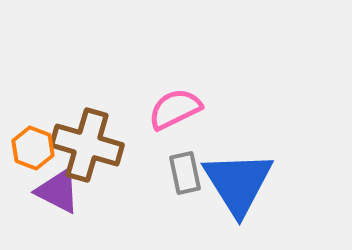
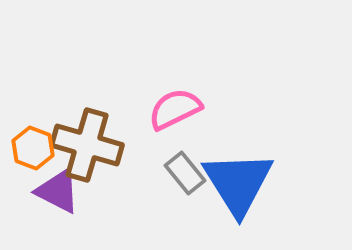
gray rectangle: rotated 27 degrees counterclockwise
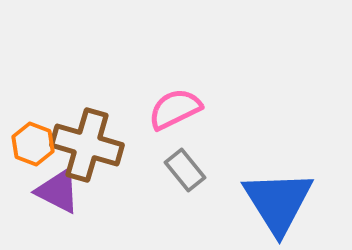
orange hexagon: moved 4 px up
gray rectangle: moved 3 px up
blue triangle: moved 40 px right, 19 px down
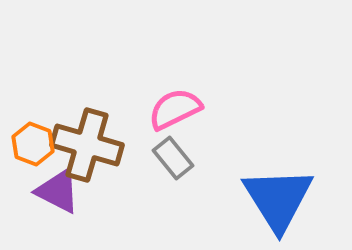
gray rectangle: moved 12 px left, 12 px up
blue triangle: moved 3 px up
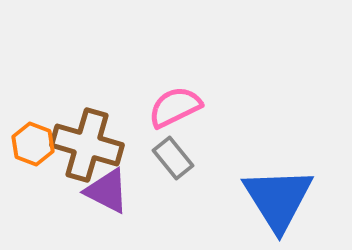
pink semicircle: moved 2 px up
purple triangle: moved 49 px right
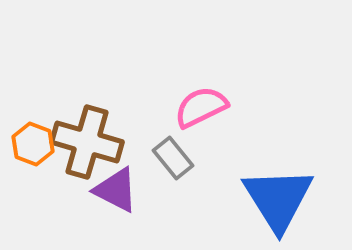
pink semicircle: moved 26 px right
brown cross: moved 3 px up
purple triangle: moved 9 px right, 1 px up
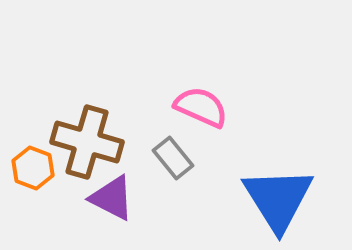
pink semicircle: rotated 50 degrees clockwise
orange hexagon: moved 24 px down
purple triangle: moved 4 px left, 8 px down
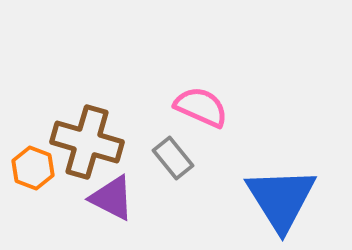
blue triangle: moved 3 px right
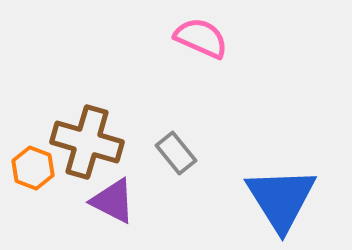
pink semicircle: moved 69 px up
gray rectangle: moved 3 px right, 5 px up
purple triangle: moved 1 px right, 3 px down
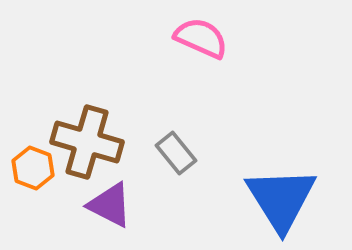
purple triangle: moved 3 px left, 4 px down
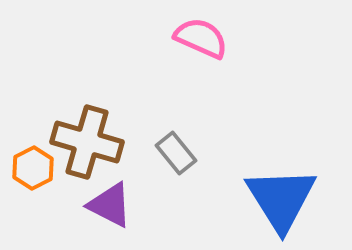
orange hexagon: rotated 12 degrees clockwise
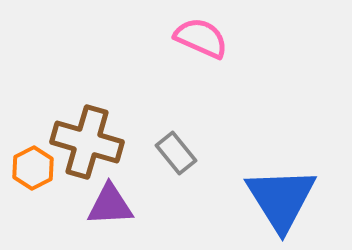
purple triangle: rotated 30 degrees counterclockwise
